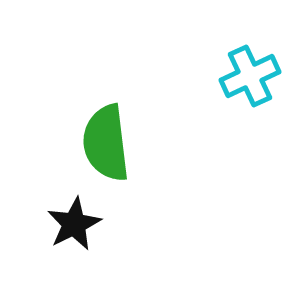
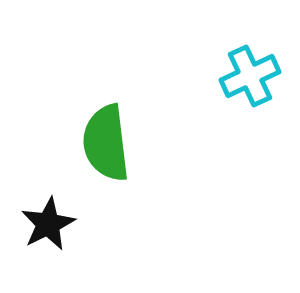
black star: moved 26 px left
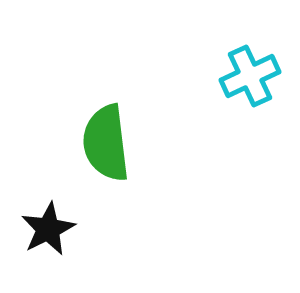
black star: moved 5 px down
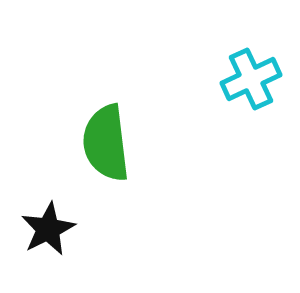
cyan cross: moved 1 px right, 3 px down
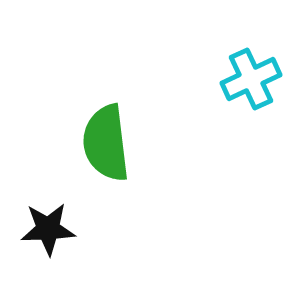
black star: rotated 24 degrees clockwise
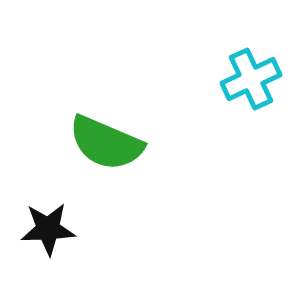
green semicircle: rotated 60 degrees counterclockwise
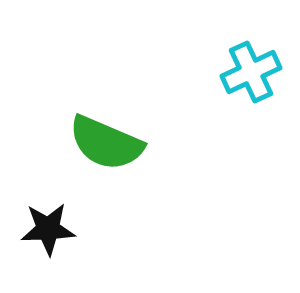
cyan cross: moved 7 px up
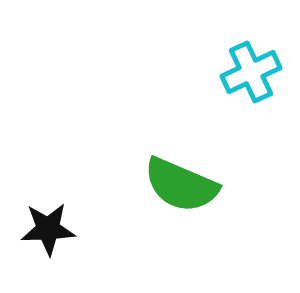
green semicircle: moved 75 px right, 42 px down
